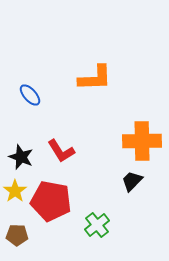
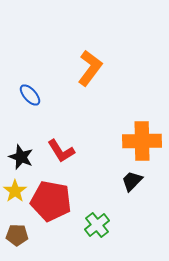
orange L-shape: moved 5 px left, 10 px up; rotated 51 degrees counterclockwise
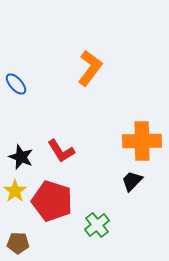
blue ellipse: moved 14 px left, 11 px up
red pentagon: moved 1 px right; rotated 6 degrees clockwise
brown pentagon: moved 1 px right, 8 px down
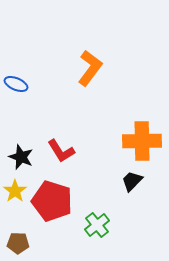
blue ellipse: rotated 25 degrees counterclockwise
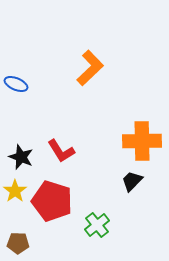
orange L-shape: rotated 9 degrees clockwise
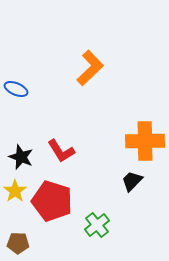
blue ellipse: moved 5 px down
orange cross: moved 3 px right
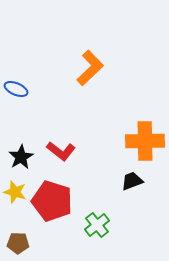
red L-shape: rotated 20 degrees counterclockwise
black star: rotated 20 degrees clockwise
black trapezoid: rotated 25 degrees clockwise
yellow star: moved 1 px down; rotated 20 degrees counterclockwise
